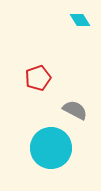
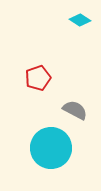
cyan diamond: rotated 25 degrees counterclockwise
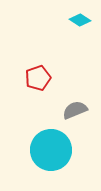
gray semicircle: rotated 50 degrees counterclockwise
cyan circle: moved 2 px down
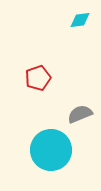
cyan diamond: rotated 40 degrees counterclockwise
gray semicircle: moved 5 px right, 4 px down
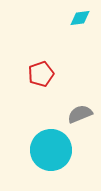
cyan diamond: moved 2 px up
red pentagon: moved 3 px right, 4 px up
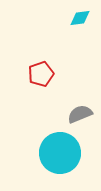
cyan circle: moved 9 px right, 3 px down
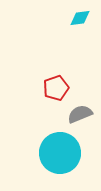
red pentagon: moved 15 px right, 14 px down
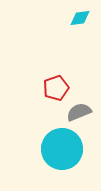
gray semicircle: moved 1 px left, 2 px up
cyan circle: moved 2 px right, 4 px up
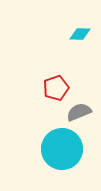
cyan diamond: moved 16 px down; rotated 10 degrees clockwise
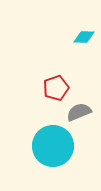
cyan diamond: moved 4 px right, 3 px down
cyan circle: moved 9 px left, 3 px up
